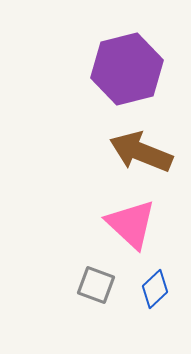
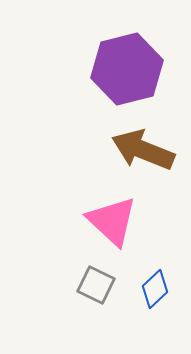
brown arrow: moved 2 px right, 2 px up
pink triangle: moved 19 px left, 3 px up
gray square: rotated 6 degrees clockwise
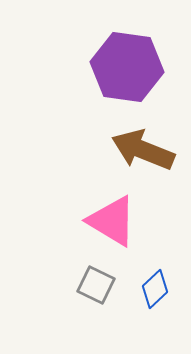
purple hexagon: moved 2 px up; rotated 22 degrees clockwise
pink triangle: rotated 12 degrees counterclockwise
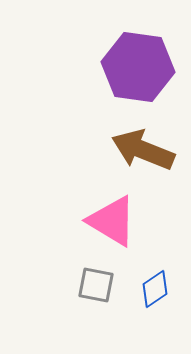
purple hexagon: moved 11 px right
gray square: rotated 15 degrees counterclockwise
blue diamond: rotated 9 degrees clockwise
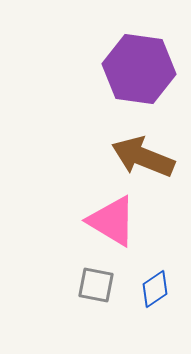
purple hexagon: moved 1 px right, 2 px down
brown arrow: moved 7 px down
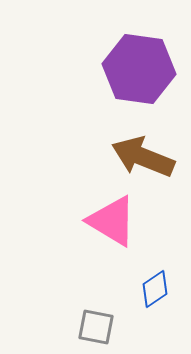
gray square: moved 42 px down
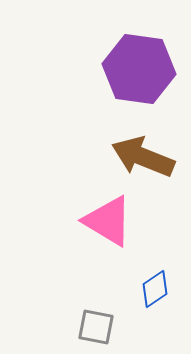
pink triangle: moved 4 px left
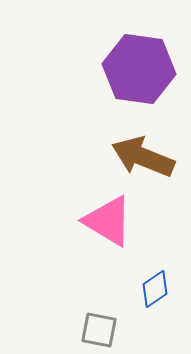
gray square: moved 3 px right, 3 px down
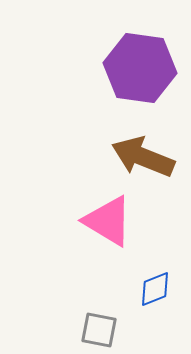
purple hexagon: moved 1 px right, 1 px up
blue diamond: rotated 12 degrees clockwise
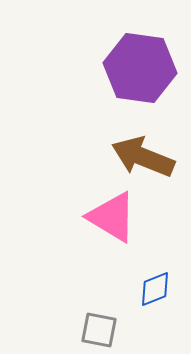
pink triangle: moved 4 px right, 4 px up
